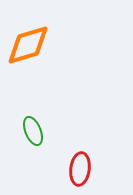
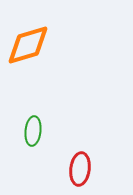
green ellipse: rotated 28 degrees clockwise
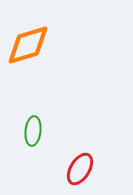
red ellipse: rotated 24 degrees clockwise
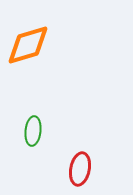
red ellipse: rotated 20 degrees counterclockwise
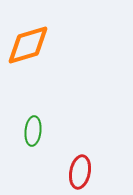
red ellipse: moved 3 px down
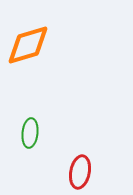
green ellipse: moved 3 px left, 2 px down
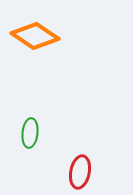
orange diamond: moved 7 px right, 9 px up; rotated 51 degrees clockwise
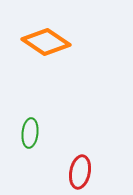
orange diamond: moved 11 px right, 6 px down
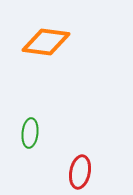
orange diamond: rotated 27 degrees counterclockwise
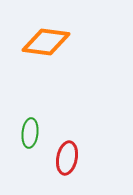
red ellipse: moved 13 px left, 14 px up
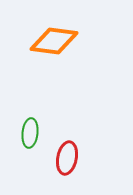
orange diamond: moved 8 px right, 1 px up
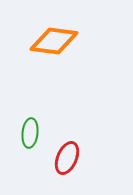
red ellipse: rotated 12 degrees clockwise
